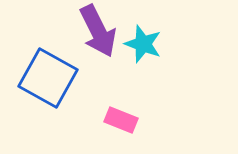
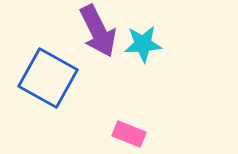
cyan star: rotated 24 degrees counterclockwise
pink rectangle: moved 8 px right, 14 px down
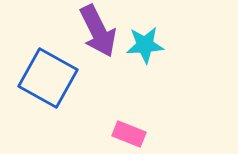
cyan star: moved 2 px right, 1 px down
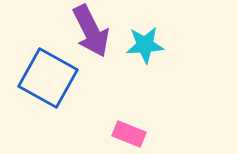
purple arrow: moved 7 px left
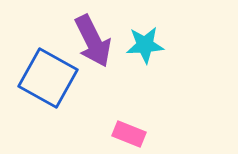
purple arrow: moved 2 px right, 10 px down
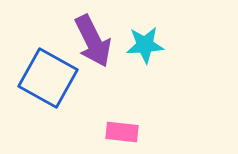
pink rectangle: moved 7 px left, 2 px up; rotated 16 degrees counterclockwise
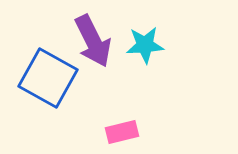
pink rectangle: rotated 20 degrees counterclockwise
